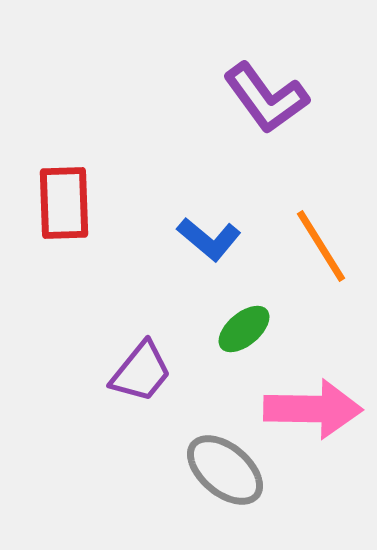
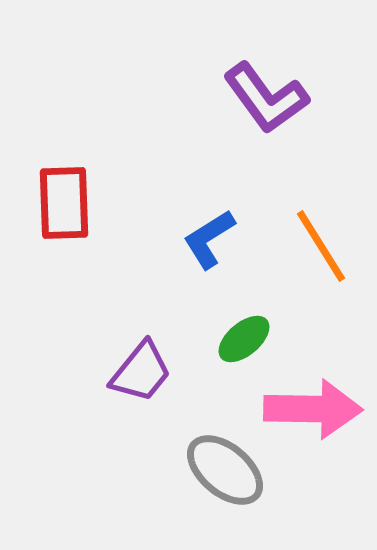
blue L-shape: rotated 108 degrees clockwise
green ellipse: moved 10 px down
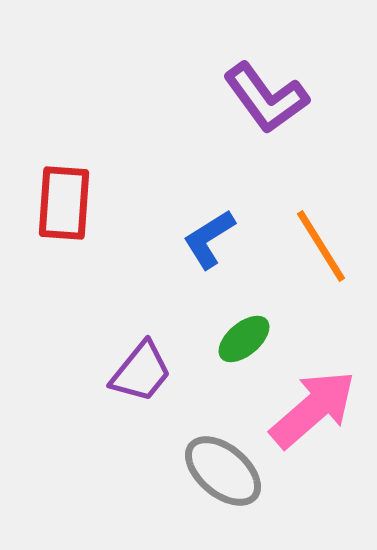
red rectangle: rotated 6 degrees clockwise
pink arrow: rotated 42 degrees counterclockwise
gray ellipse: moved 2 px left, 1 px down
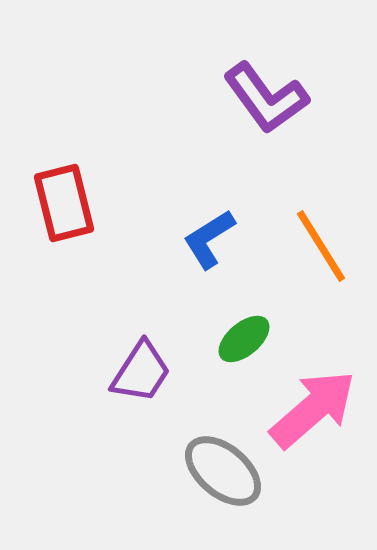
red rectangle: rotated 18 degrees counterclockwise
purple trapezoid: rotated 6 degrees counterclockwise
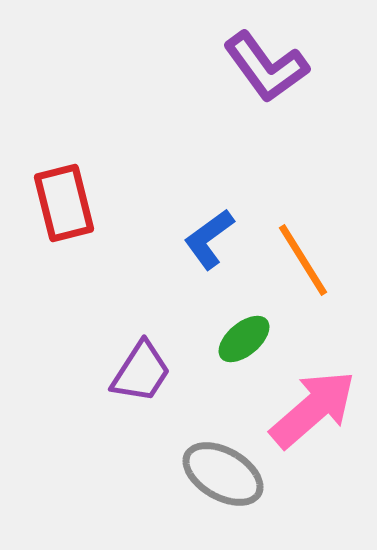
purple L-shape: moved 31 px up
blue L-shape: rotated 4 degrees counterclockwise
orange line: moved 18 px left, 14 px down
gray ellipse: moved 3 px down; rotated 10 degrees counterclockwise
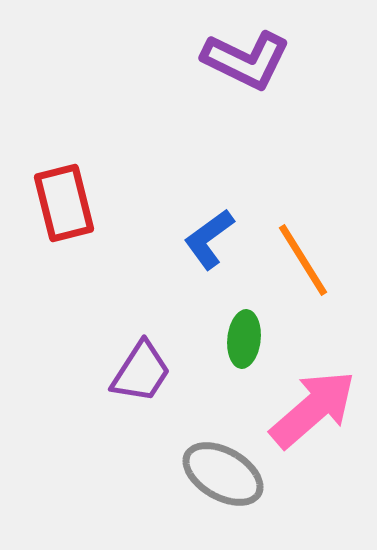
purple L-shape: moved 20 px left, 7 px up; rotated 28 degrees counterclockwise
green ellipse: rotated 44 degrees counterclockwise
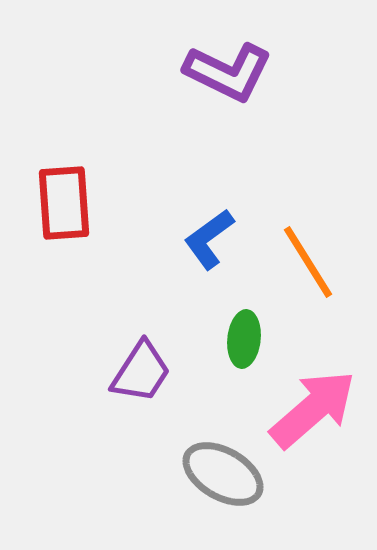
purple L-shape: moved 18 px left, 12 px down
red rectangle: rotated 10 degrees clockwise
orange line: moved 5 px right, 2 px down
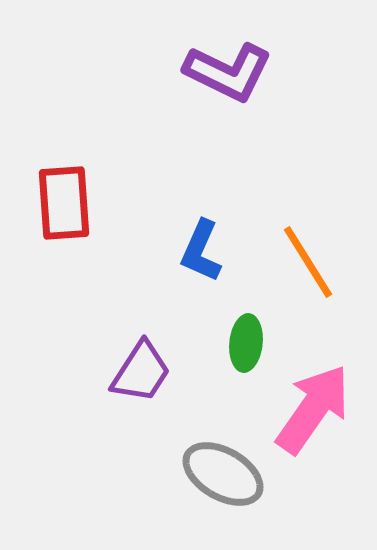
blue L-shape: moved 8 px left, 12 px down; rotated 30 degrees counterclockwise
green ellipse: moved 2 px right, 4 px down
pink arrow: rotated 14 degrees counterclockwise
